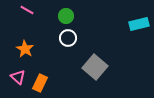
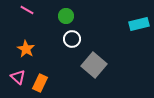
white circle: moved 4 px right, 1 px down
orange star: moved 1 px right
gray square: moved 1 px left, 2 px up
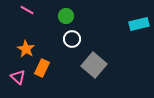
orange rectangle: moved 2 px right, 15 px up
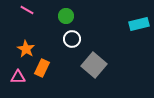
pink triangle: rotated 42 degrees counterclockwise
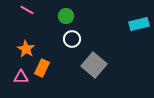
pink triangle: moved 3 px right
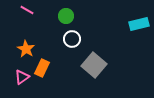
pink triangle: moved 1 px right; rotated 35 degrees counterclockwise
